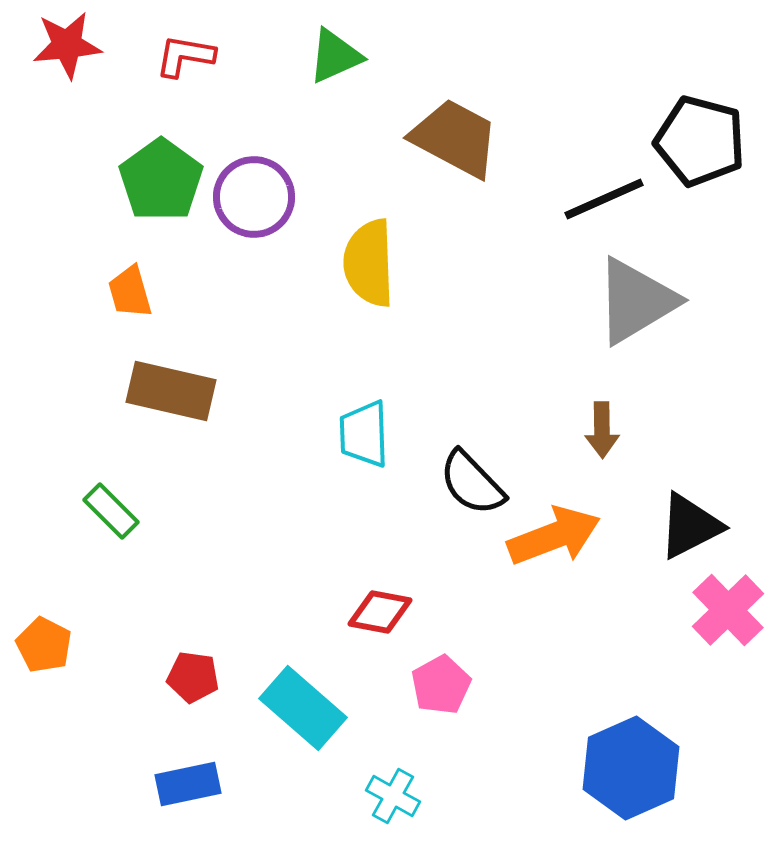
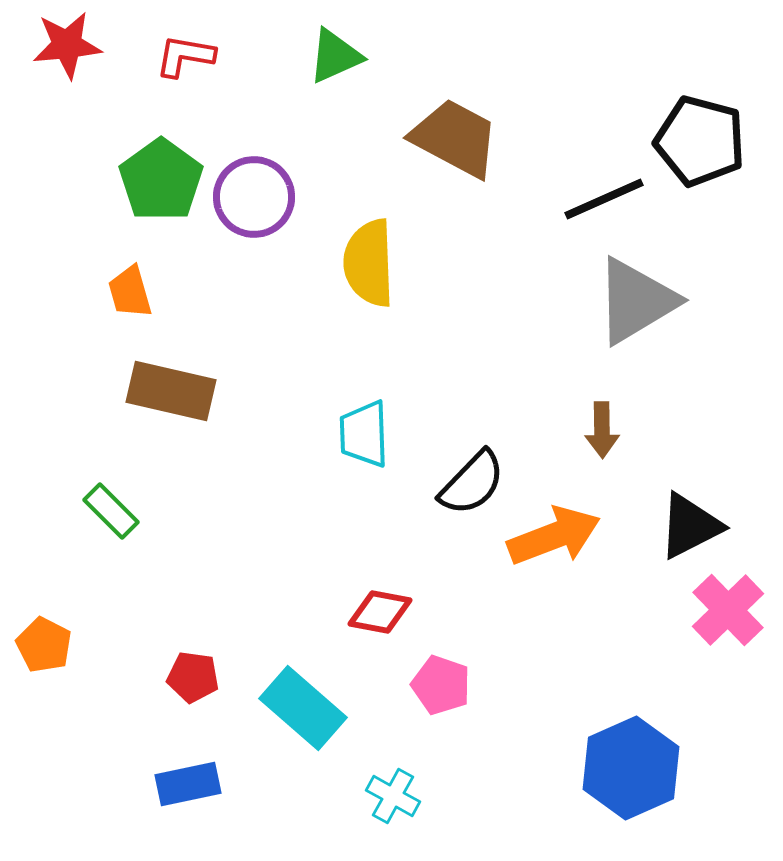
black semicircle: rotated 92 degrees counterclockwise
pink pentagon: rotated 24 degrees counterclockwise
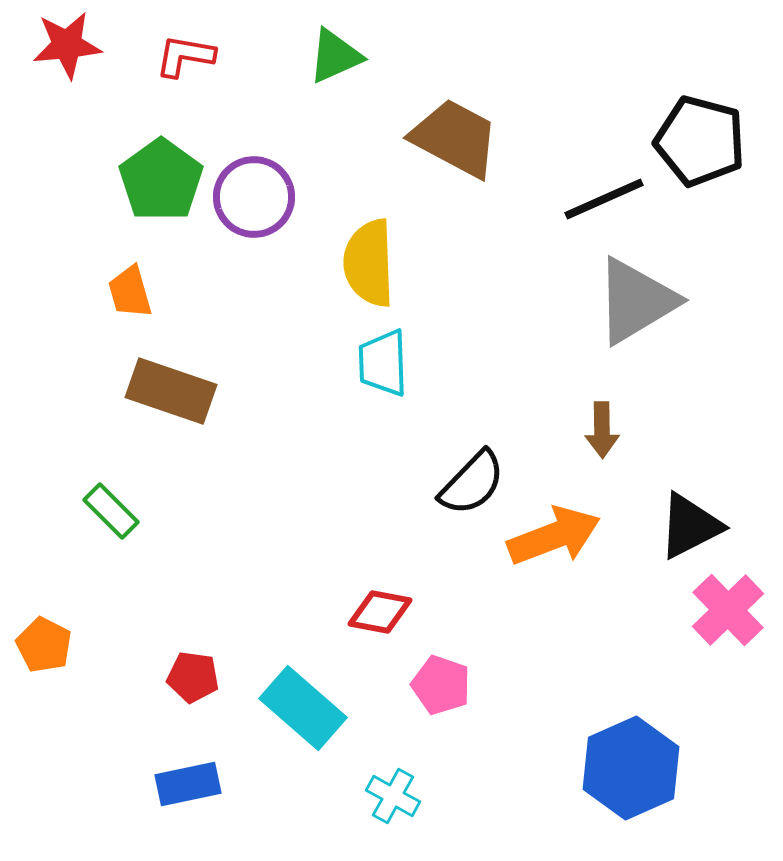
brown rectangle: rotated 6 degrees clockwise
cyan trapezoid: moved 19 px right, 71 px up
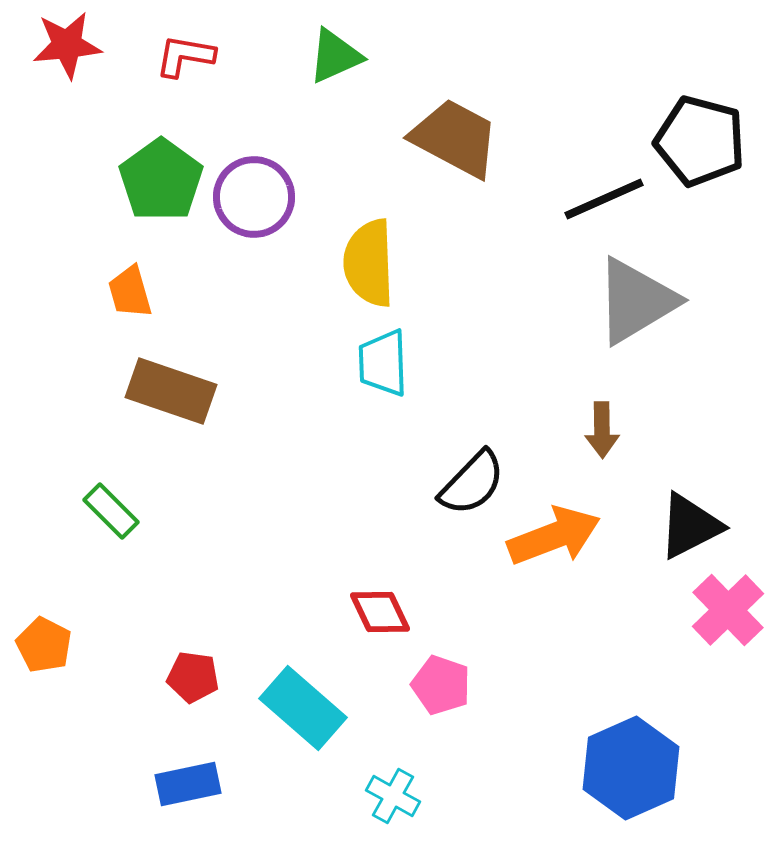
red diamond: rotated 54 degrees clockwise
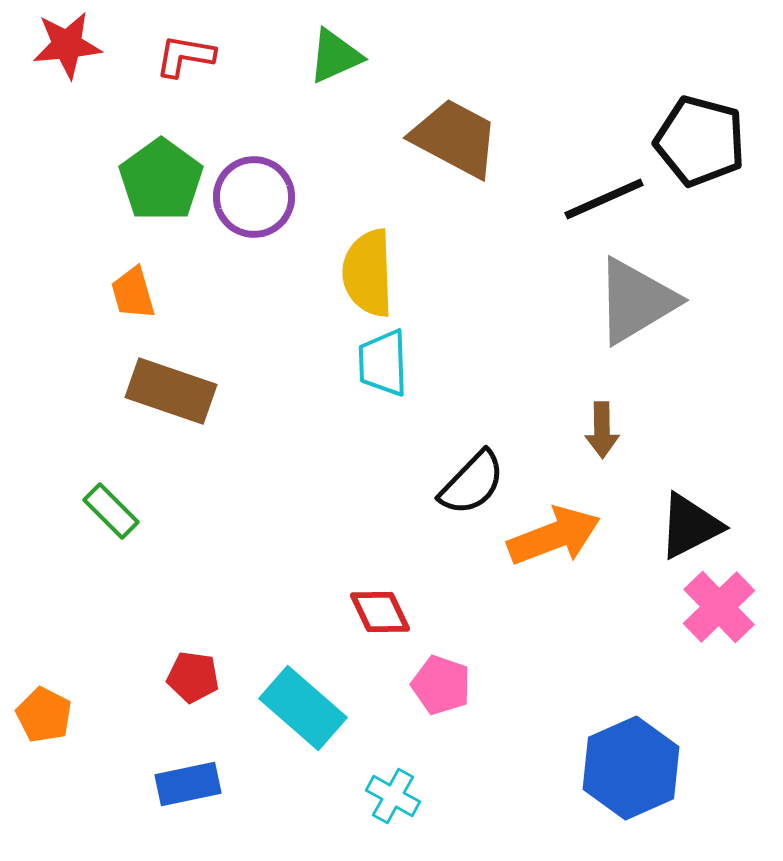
yellow semicircle: moved 1 px left, 10 px down
orange trapezoid: moved 3 px right, 1 px down
pink cross: moved 9 px left, 3 px up
orange pentagon: moved 70 px down
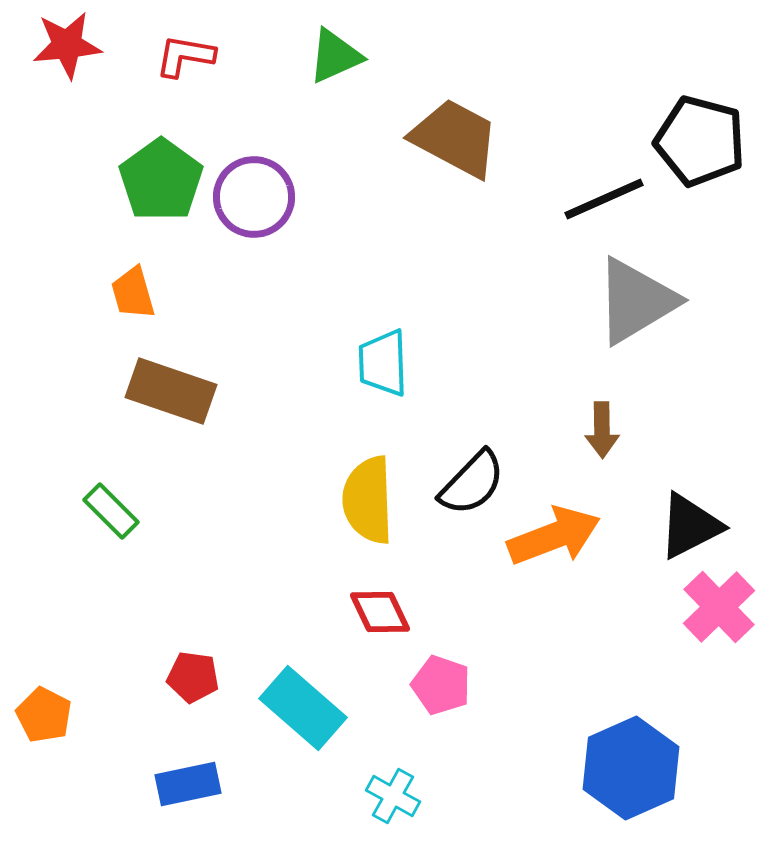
yellow semicircle: moved 227 px down
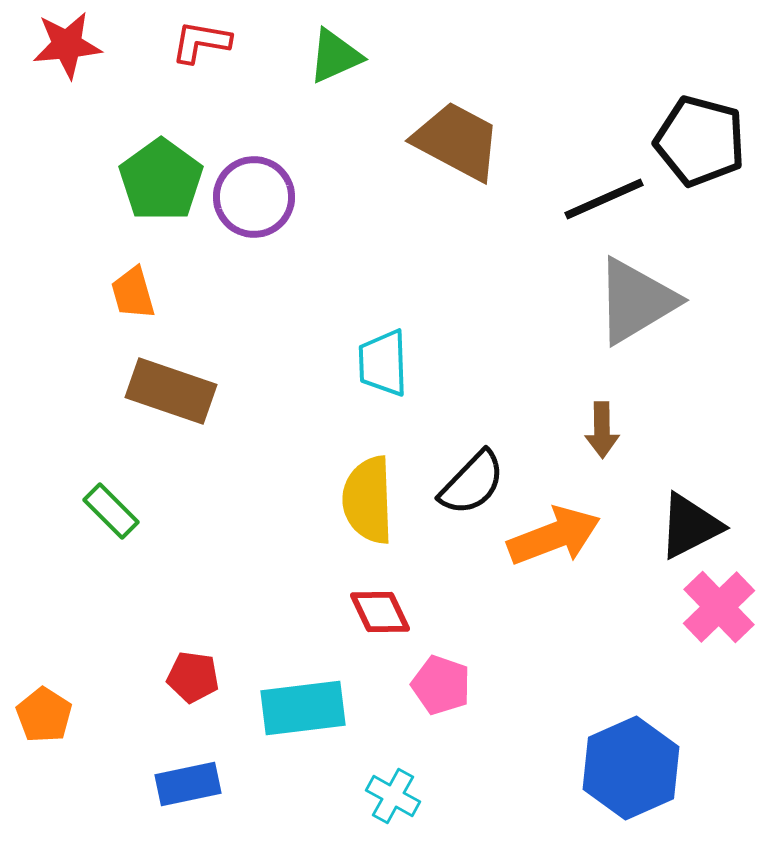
red L-shape: moved 16 px right, 14 px up
brown trapezoid: moved 2 px right, 3 px down
cyan rectangle: rotated 48 degrees counterclockwise
orange pentagon: rotated 6 degrees clockwise
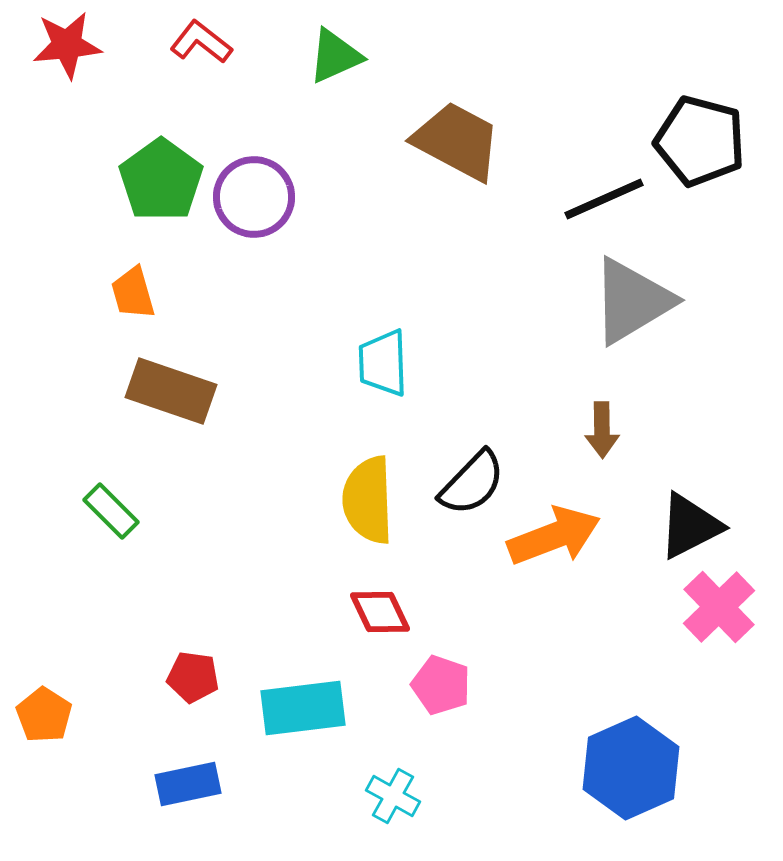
red L-shape: rotated 28 degrees clockwise
gray triangle: moved 4 px left
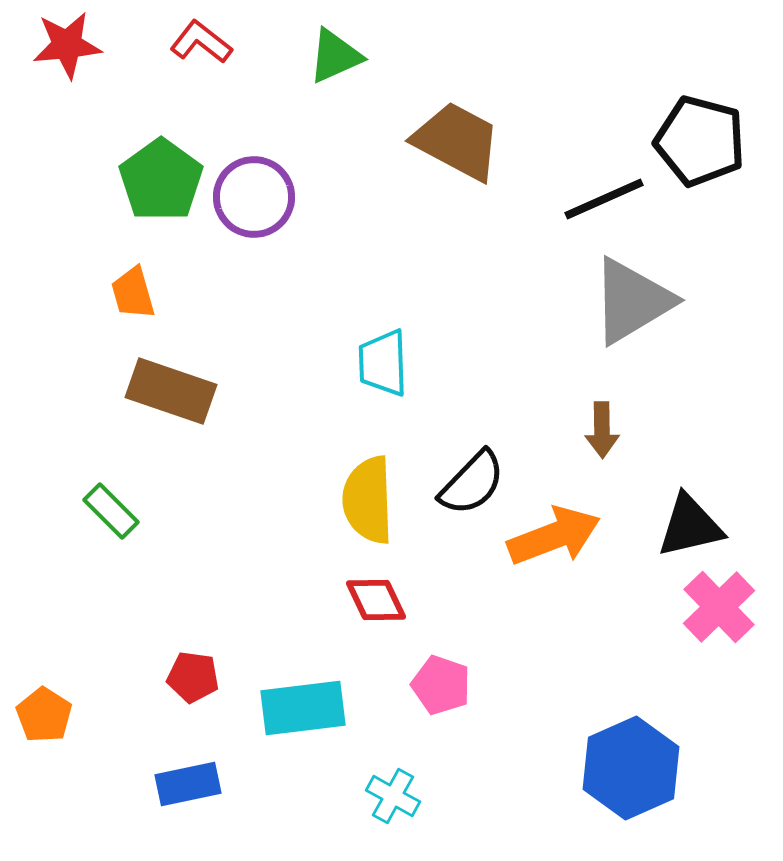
black triangle: rotated 14 degrees clockwise
red diamond: moved 4 px left, 12 px up
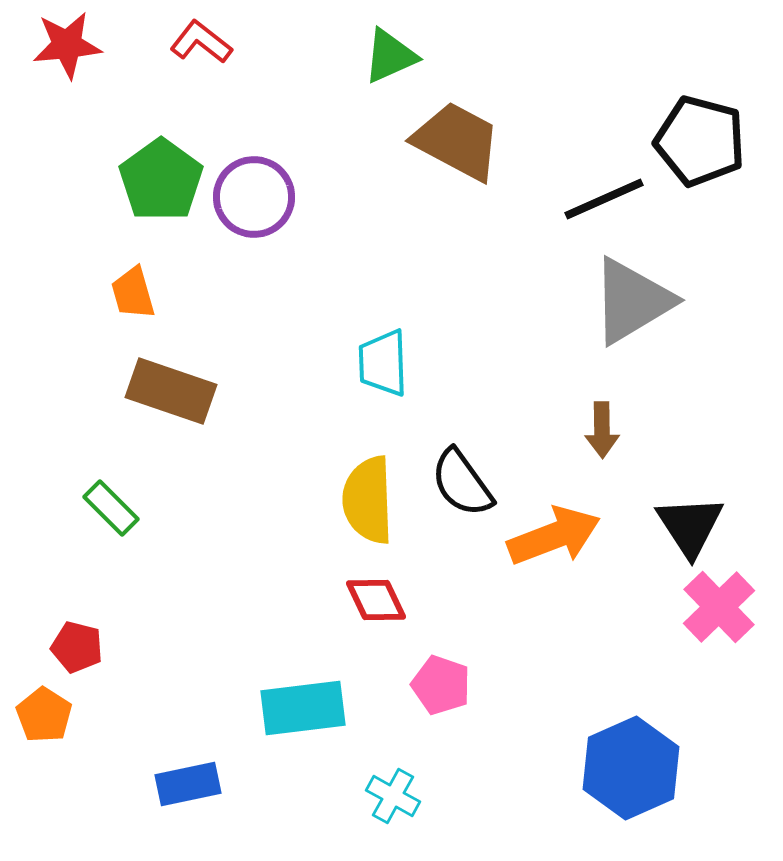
green triangle: moved 55 px right
black semicircle: moved 10 px left; rotated 100 degrees clockwise
green rectangle: moved 3 px up
black triangle: rotated 50 degrees counterclockwise
red pentagon: moved 116 px left, 30 px up; rotated 6 degrees clockwise
